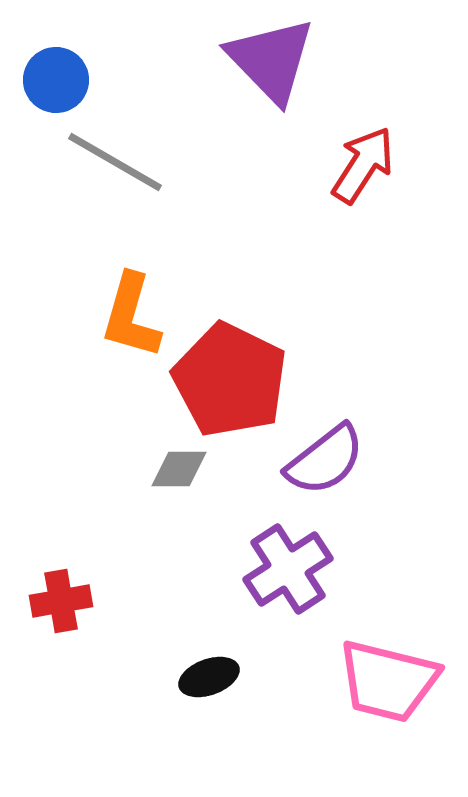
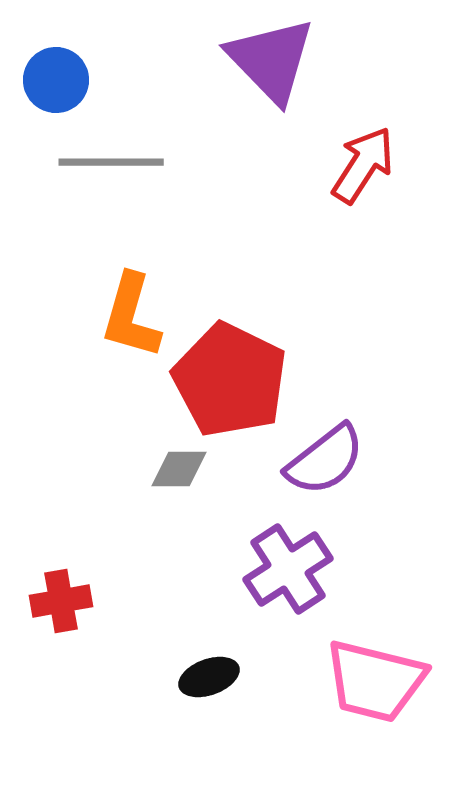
gray line: moved 4 px left; rotated 30 degrees counterclockwise
pink trapezoid: moved 13 px left
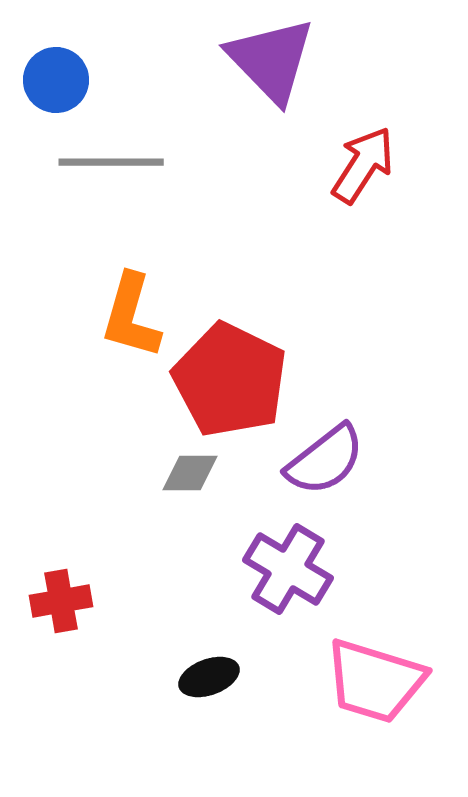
gray diamond: moved 11 px right, 4 px down
purple cross: rotated 26 degrees counterclockwise
pink trapezoid: rotated 3 degrees clockwise
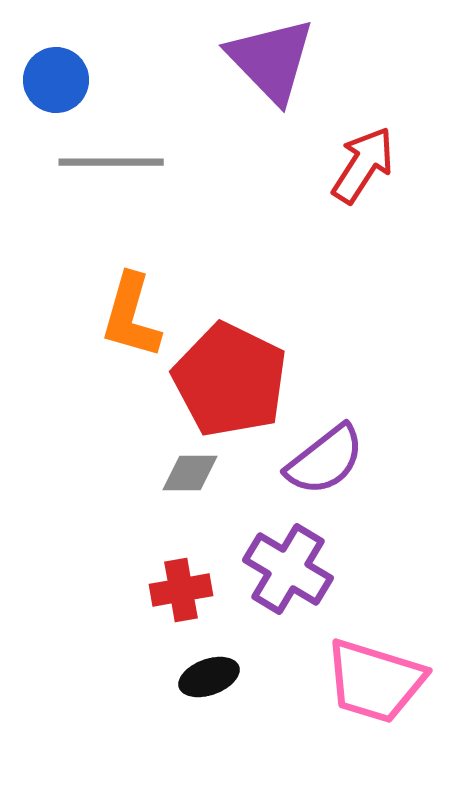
red cross: moved 120 px right, 11 px up
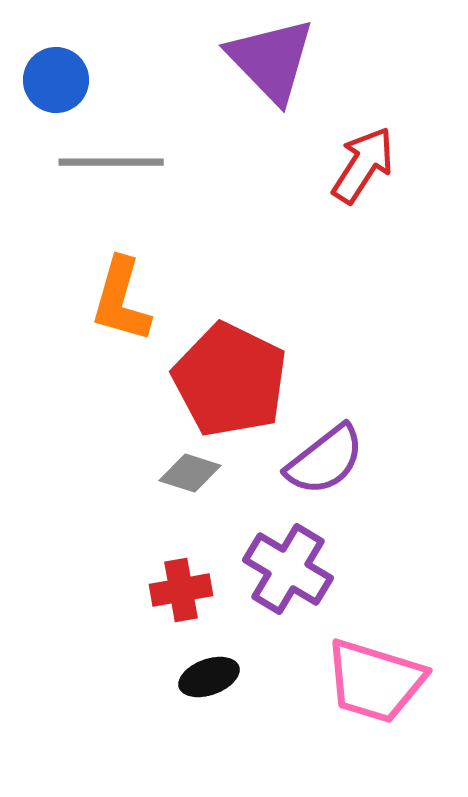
orange L-shape: moved 10 px left, 16 px up
gray diamond: rotated 18 degrees clockwise
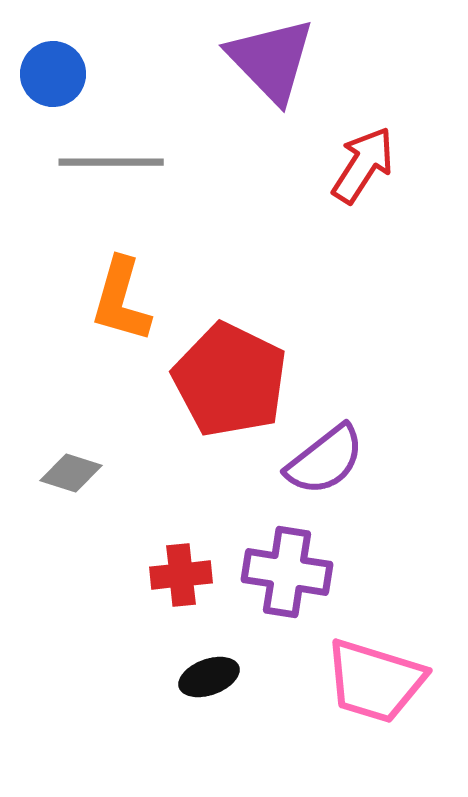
blue circle: moved 3 px left, 6 px up
gray diamond: moved 119 px left
purple cross: moved 1 px left, 3 px down; rotated 22 degrees counterclockwise
red cross: moved 15 px up; rotated 4 degrees clockwise
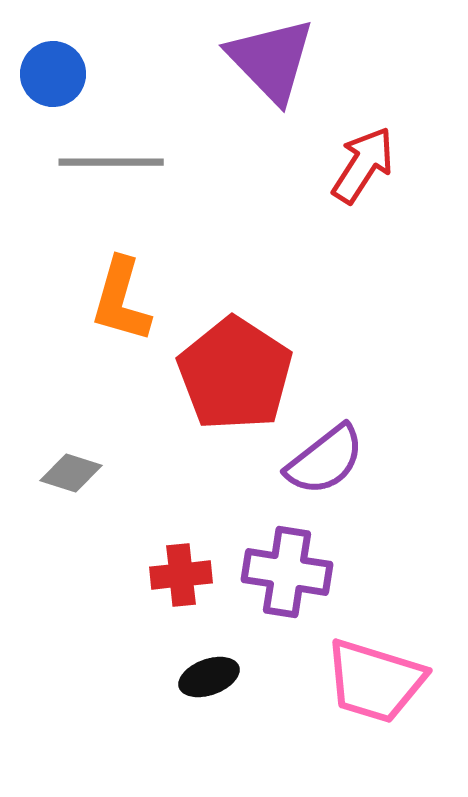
red pentagon: moved 5 px right, 6 px up; rotated 7 degrees clockwise
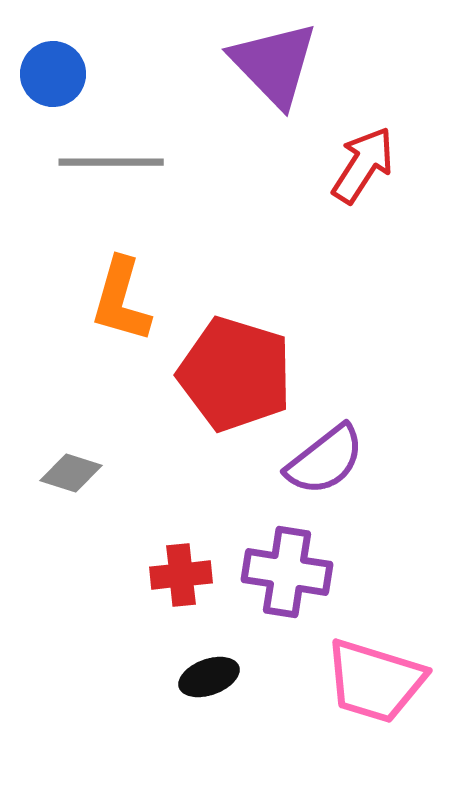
purple triangle: moved 3 px right, 4 px down
red pentagon: rotated 16 degrees counterclockwise
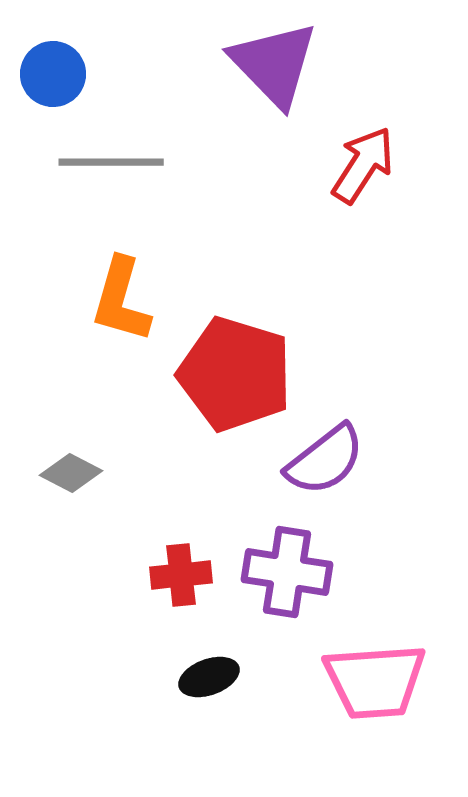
gray diamond: rotated 10 degrees clockwise
pink trapezoid: rotated 21 degrees counterclockwise
